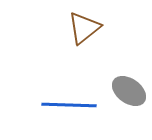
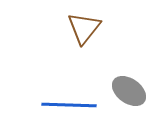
brown triangle: rotated 12 degrees counterclockwise
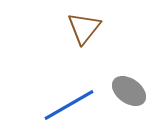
blue line: rotated 32 degrees counterclockwise
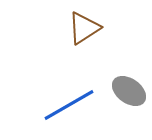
brown triangle: rotated 18 degrees clockwise
